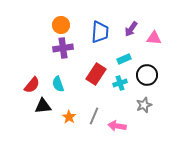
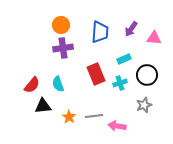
red rectangle: rotated 55 degrees counterclockwise
gray line: rotated 60 degrees clockwise
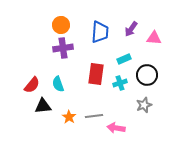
red rectangle: rotated 30 degrees clockwise
pink arrow: moved 1 px left, 2 px down
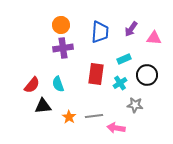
cyan cross: rotated 16 degrees counterclockwise
gray star: moved 9 px left; rotated 28 degrees clockwise
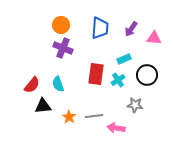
blue trapezoid: moved 4 px up
purple cross: rotated 30 degrees clockwise
cyan cross: moved 2 px left, 3 px up
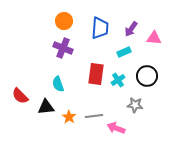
orange circle: moved 3 px right, 4 px up
cyan rectangle: moved 7 px up
black circle: moved 1 px down
red semicircle: moved 12 px left, 11 px down; rotated 96 degrees clockwise
black triangle: moved 3 px right, 1 px down
pink arrow: rotated 12 degrees clockwise
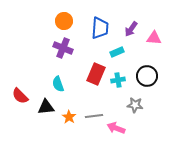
cyan rectangle: moved 7 px left
red rectangle: rotated 15 degrees clockwise
cyan cross: rotated 24 degrees clockwise
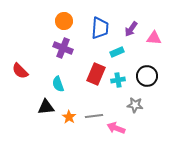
red semicircle: moved 25 px up
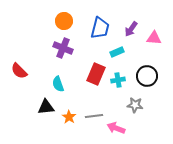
blue trapezoid: rotated 10 degrees clockwise
red semicircle: moved 1 px left
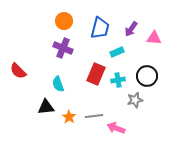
red semicircle: moved 1 px left
gray star: moved 5 px up; rotated 21 degrees counterclockwise
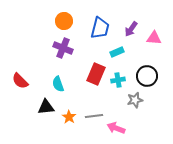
red semicircle: moved 2 px right, 10 px down
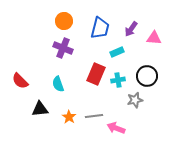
black triangle: moved 6 px left, 2 px down
